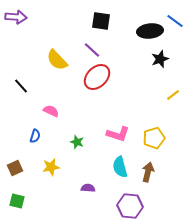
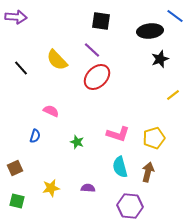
blue line: moved 5 px up
black line: moved 18 px up
yellow star: moved 21 px down
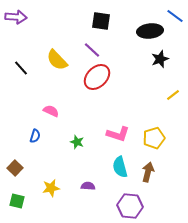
brown square: rotated 21 degrees counterclockwise
purple semicircle: moved 2 px up
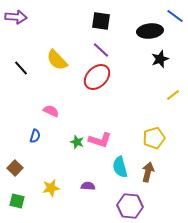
purple line: moved 9 px right
pink L-shape: moved 18 px left, 6 px down
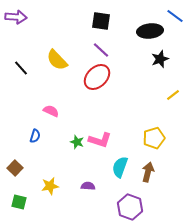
cyan semicircle: rotated 35 degrees clockwise
yellow star: moved 1 px left, 2 px up
green square: moved 2 px right, 1 px down
purple hexagon: moved 1 px down; rotated 15 degrees clockwise
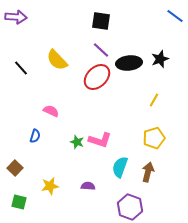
black ellipse: moved 21 px left, 32 px down
yellow line: moved 19 px left, 5 px down; rotated 24 degrees counterclockwise
